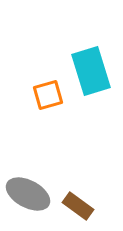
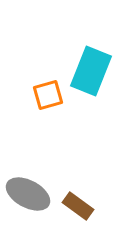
cyan rectangle: rotated 39 degrees clockwise
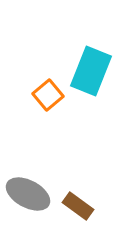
orange square: rotated 24 degrees counterclockwise
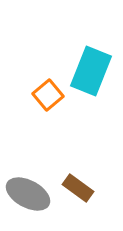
brown rectangle: moved 18 px up
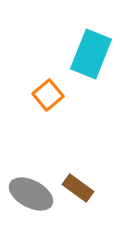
cyan rectangle: moved 17 px up
gray ellipse: moved 3 px right
